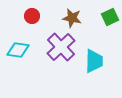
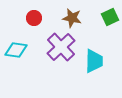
red circle: moved 2 px right, 2 px down
cyan diamond: moved 2 px left
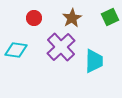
brown star: rotated 30 degrees clockwise
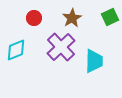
cyan diamond: rotated 30 degrees counterclockwise
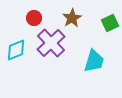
green square: moved 6 px down
purple cross: moved 10 px left, 4 px up
cyan trapezoid: rotated 15 degrees clockwise
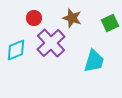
brown star: rotated 24 degrees counterclockwise
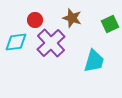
red circle: moved 1 px right, 2 px down
green square: moved 1 px down
cyan diamond: moved 8 px up; rotated 15 degrees clockwise
